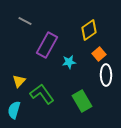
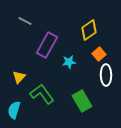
yellow triangle: moved 4 px up
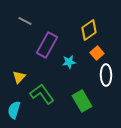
orange square: moved 2 px left, 1 px up
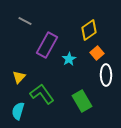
cyan star: moved 3 px up; rotated 24 degrees counterclockwise
cyan semicircle: moved 4 px right, 1 px down
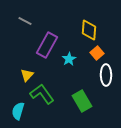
yellow diamond: rotated 50 degrees counterclockwise
yellow triangle: moved 8 px right, 2 px up
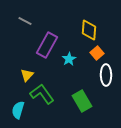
cyan semicircle: moved 1 px up
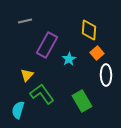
gray line: rotated 40 degrees counterclockwise
